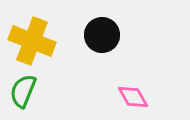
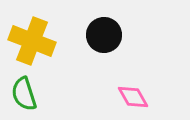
black circle: moved 2 px right
green semicircle: moved 1 px right, 3 px down; rotated 40 degrees counterclockwise
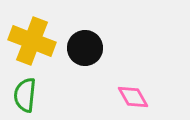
black circle: moved 19 px left, 13 px down
green semicircle: moved 1 px right, 1 px down; rotated 24 degrees clockwise
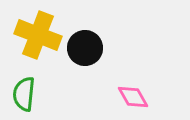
yellow cross: moved 6 px right, 6 px up
green semicircle: moved 1 px left, 1 px up
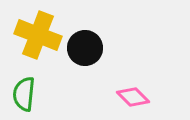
pink diamond: rotated 16 degrees counterclockwise
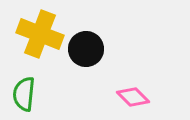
yellow cross: moved 2 px right, 1 px up
black circle: moved 1 px right, 1 px down
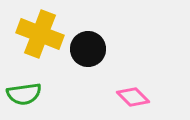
black circle: moved 2 px right
green semicircle: rotated 104 degrees counterclockwise
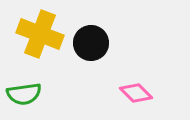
black circle: moved 3 px right, 6 px up
pink diamond: moved 3 px right, 4 px up
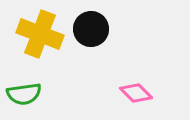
black circle: moved 14 px up
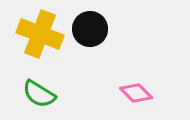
black circle: moved 1 px left
green semicircle: moved 15 px right; rotated 40 degrees clockwise
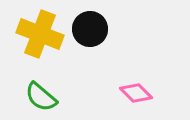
green semicircle: moved 2 px right, 3 px down; rotated 8 degrees clockwise
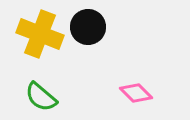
black circle: moved 2 px left, 2 px up
